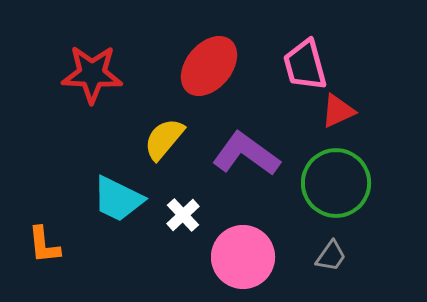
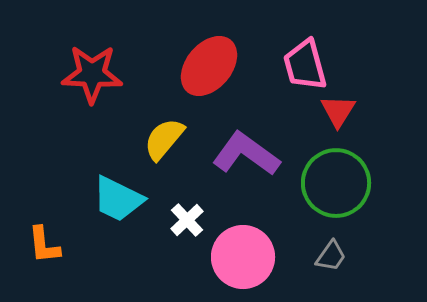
red triangle: rotated 33 degrees counterclockwise
white cross: moved 4 px right, 5 px down
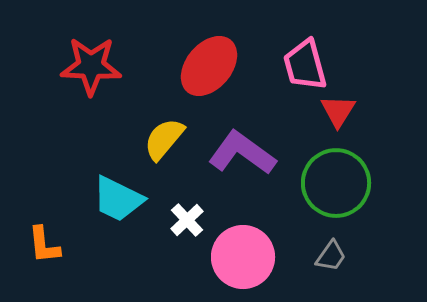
red star: moved 1 px left, 8 px up
purple L-shape: moved 4 px left, 1 px up
